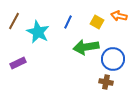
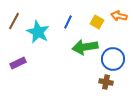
green arrow: moved 1 px left
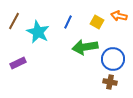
brown cross: moved 4 px right
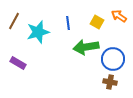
orange arrow: rotated 21 degrees clockwise
blue line: moved 1 px down; rotated 32 degrees counterclockwise
cyan star: rotated 30 degrees clockwise
green arrow: moved 1 px right
purple rectangle: rotated 56 degrees clockwise
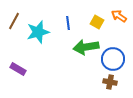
purple rectangle: moved 6 px down
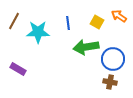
cyan star: rotated 15 degrees clockwise
